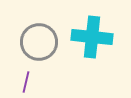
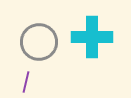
cyan cross: rotated 6 degrees counterclockwise
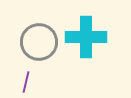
cyan cross: moved 6 px left
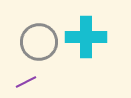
purple line: rotated 50 degrees clockwise
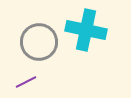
cyan cross: moved 7 px up; rotated 12 degrees clockwise
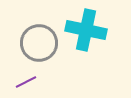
gray circle: moved 1 px down
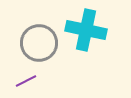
purple line: moved 1 px up
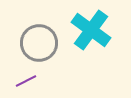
cyan cross: moved 5 px right; rotated 24 degrees clockwise
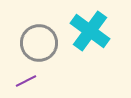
cyan cross: moved 1 px left, 1 px down
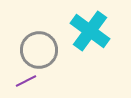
gray circle: moved 7 px down
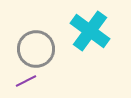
gray circle: moved 3 px left, 1 px up
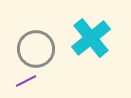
cyan cross: moved 1 px right, 7 px down; rotated 15 degrees clockwise
